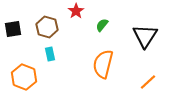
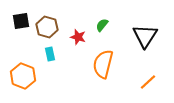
red star: moved 2 px right, 26 px down; rotated 21 degrees counterclockwise
black square: moved 8 px right, 8 px up
orange hexagon: moved 1 px left, 1 px up
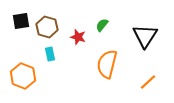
orange semicircle: moved 4 px right
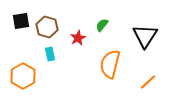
red star: moved 1 px down; rotated 28 degrees clockwise
orange semicircle: moved 3 px right
orange hexagon: rotated 10 degrees clockwise
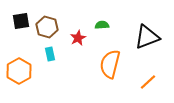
green semicircle: rotated 48 degrees clockwise
black triangle: moved 2 px right, 1 px down; rotated 36 degrees clockwise
orange hexagon: moved 4 px left, 5 px up
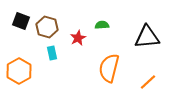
black square: rotated 30 degrees clockwise
black triangle: rotated 16 degrees clockwise
cyan rectangle: moved 2 px right, 1 px up
orange semicircle: moved 1 px left, 4 px down
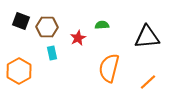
brown hexagon: rotated 15 degrees counterclockwise
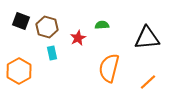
brown hexagon: rotated 15 degrees clockwise
black triangle: moved 1 px down
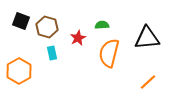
orange semicircle: moved 15 px up
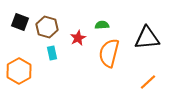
black square: moved 1 px left, 1 px down
